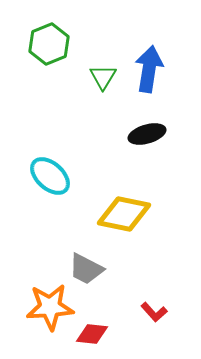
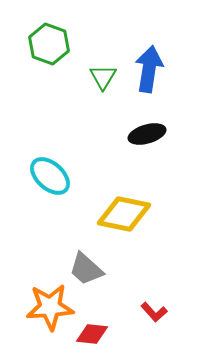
green hexagon: rotated 18 degrees counterclockwise
gray trapezoid: rotated 15 degrees clockwise
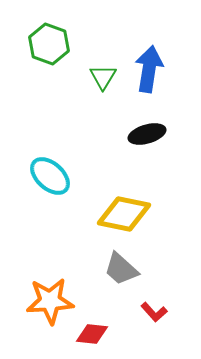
gray trapezoid: moved 35 px right
orange star: moved 6 px up
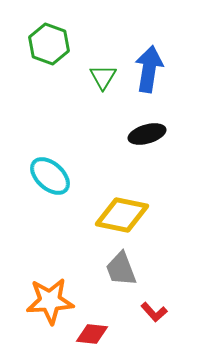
yellow diamond: moved 2 px left, 1 px down
gray trapezoid: rotated 27 degrees clockwise
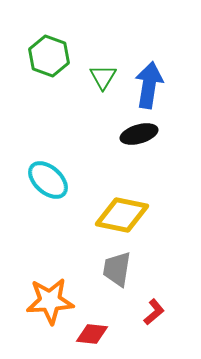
green hexagon: moved 12 px down
blue arrow: moved 16 px down
black ellipse: moved 8 px left
cyan ellipse: moved 2 px left, 4 px down
gray trapezoid: moved 4 px left; rotated 30 degrees clockwise
red L-shape: rotated 88 degrees counterclockwise
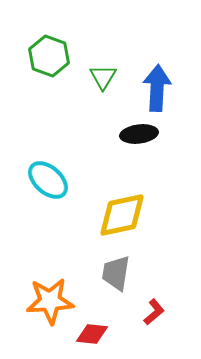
blue arrow: moved 8 px right, 3 px down; rotated 6 degrees counterclockwise
black ellipse: rotated 9 degrees clockwise
yellow diamond: rotated 24 degrees counterclockwise
gray trapezoid: moved 1 px left, 4 px down
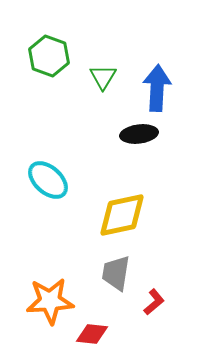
red L-shape: moved 10 px up
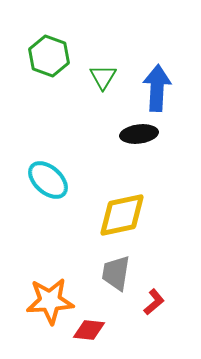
red diamond: moved 3 px left, 4 px up
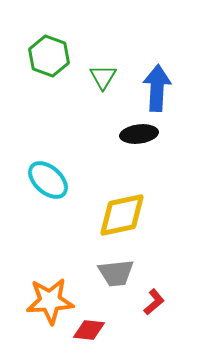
gray trapezoid: rotated 105 degrees counterclockwise
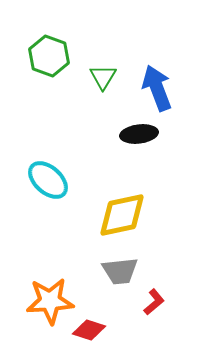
blue arrow: rotated 24 degrees counterclockwise
gray trapezoid: moved 4 px right, 2 px up
red diamond: rotated 12 degrees clockwise
